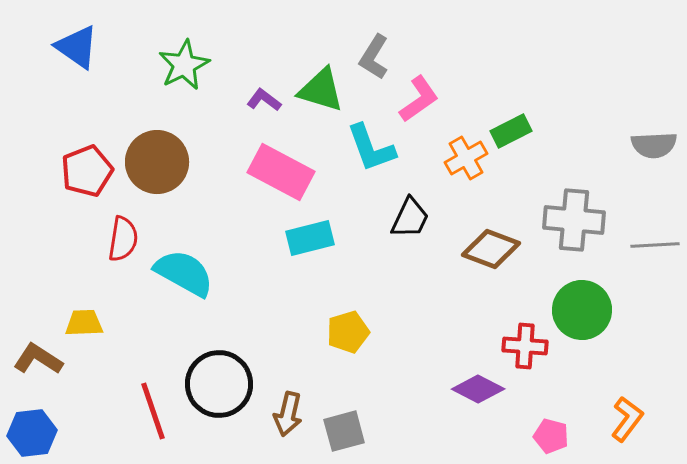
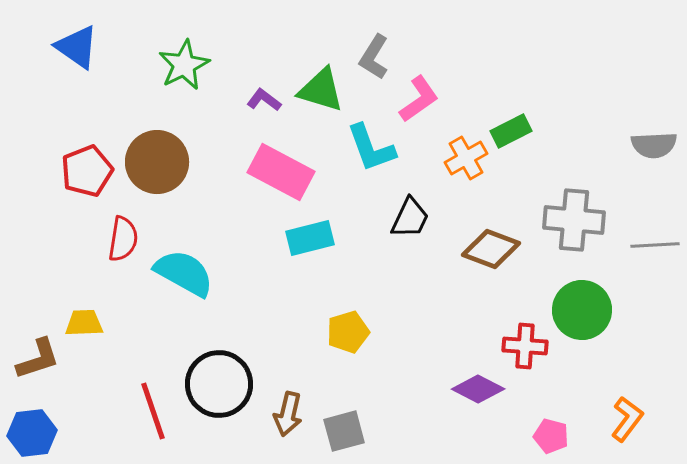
brown L-shape: rotated 129 degrees clockwise
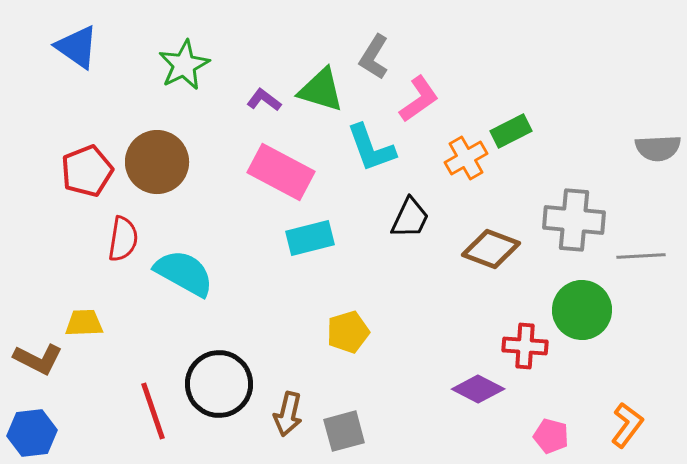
gray semicircle: moved 4 px right, 3 px down
gray line: moved 14 px left, 11 px down
brown L-shape: rotated 45 degrees clockwise
orange L-shape: moved 6 px down
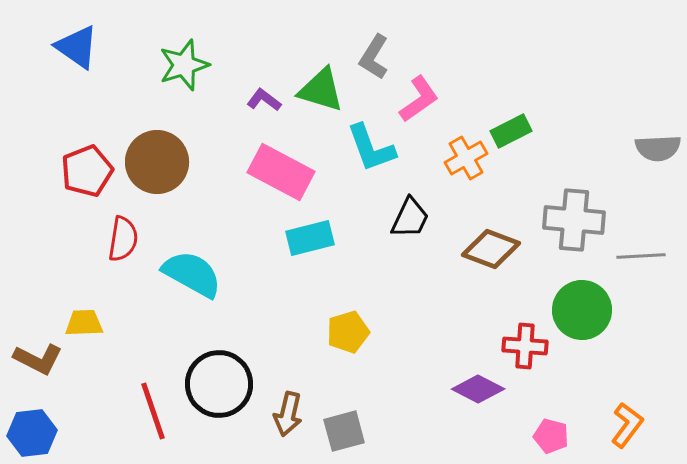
green star: rotated 9 degrees clockwise
cyan semicircle: moved 8 px right, 1 px down
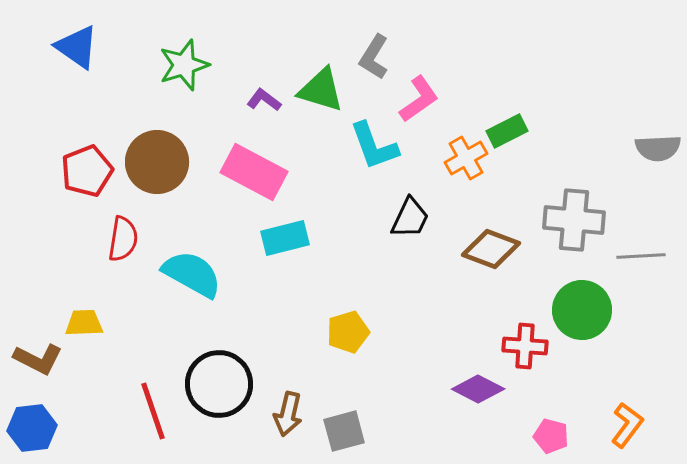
green rectangle: moved 4 px left
cyan L-shape: moved 3 px right, 2 px up
pink rectangle: moved 27 px left
cyan rectangle: moved 25 px left
blue hexagon: moved 5 px up
